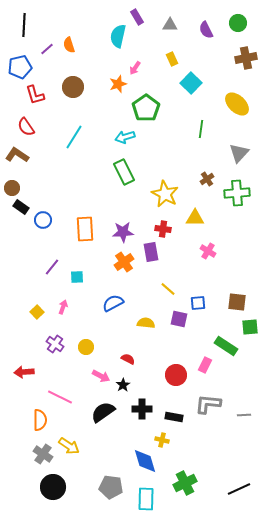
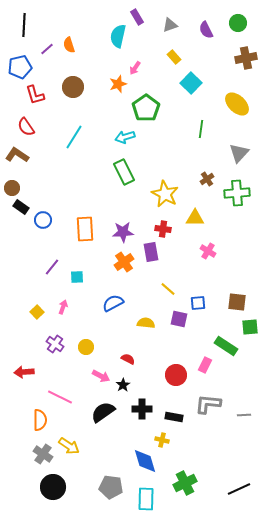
gray triangle at (170, 25): rotated 21 degrees counterclockwise
yellow rectangle at (172, 59): moved 2 px right, 2 px up; rotated 16 degrees counterclockwise
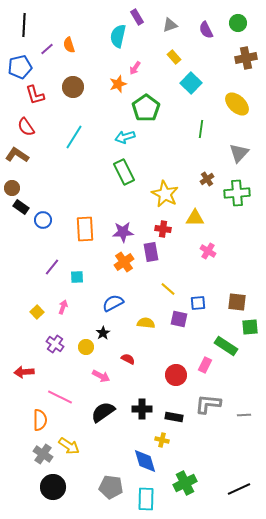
black star at (123, 385): moved 20 px left, 52 px up
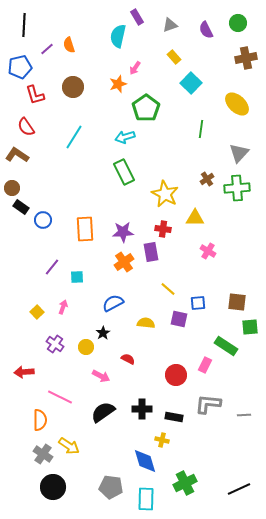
green cross at (237, 193): moved 5 px up
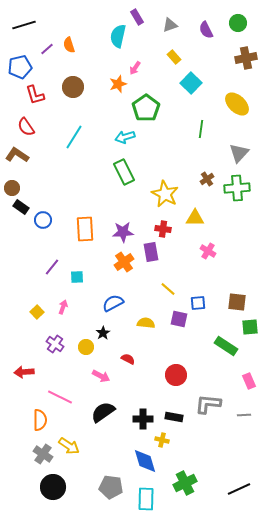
black line at (24, 25): rotated 70 degrees clockwise
pink rectangle at (205, 365): moved 44 px right, 16 px down; rotated 49 degrees counterclockwise
black cross at (142, 409): moved 1 px right, 10 px down
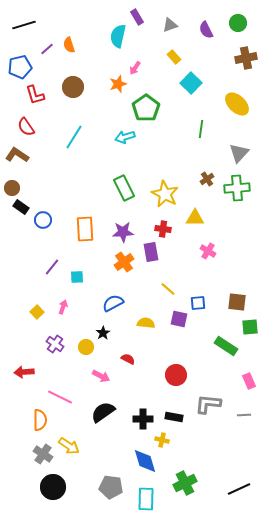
green rectangle at (124, 172): moved 16 px down
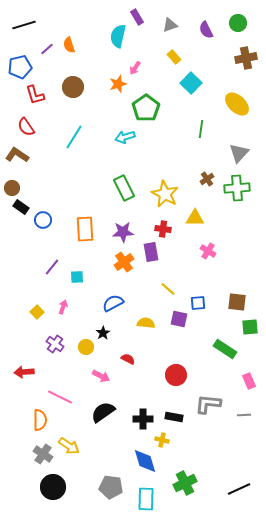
green rectangle at (226, 346): moved 1 px left, 3 px down
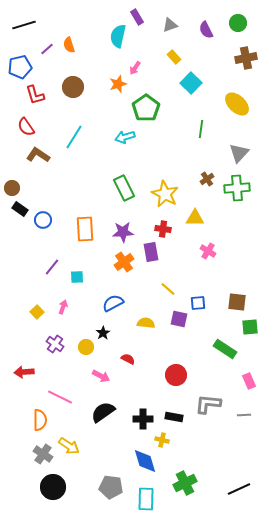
brown L-shape at (17, 155): moved 21 px right
black rectangle at (21, 207): moved 1 px left, 2 px down
